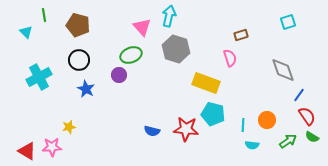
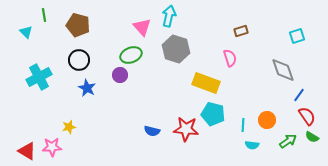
cyan square: moved 9 px right, 14 px down
brown rectangle: moved 4 px up
purple circle: moved 1 px right
blue star: moved 1 px right, 1 px up
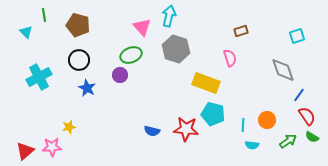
red triangle: moved 2 px left; rotated 48 degrees clockwise
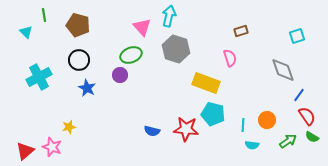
pink star: rotated 24 degrees clockwise
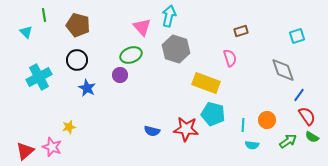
black circle: moved 2 px left
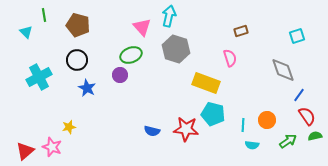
green semicircle: moved 3 px right, 1 px up; rotated 136 degrees clockwise
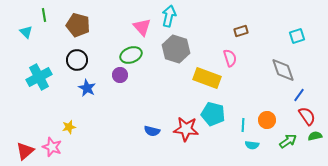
yellow rectangle: moved 1 px right, 5 px up
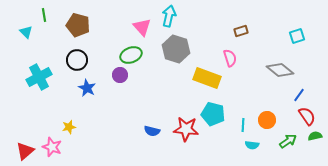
gray diamond: moved 3 px left; rotated 32 degrees counterclockwise
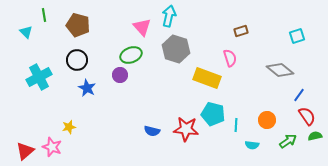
cyan line: moved 7 px left
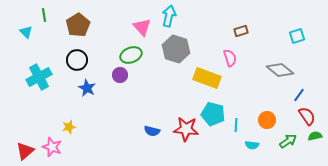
brown pentagon: rotated 25 degrees clockwise
